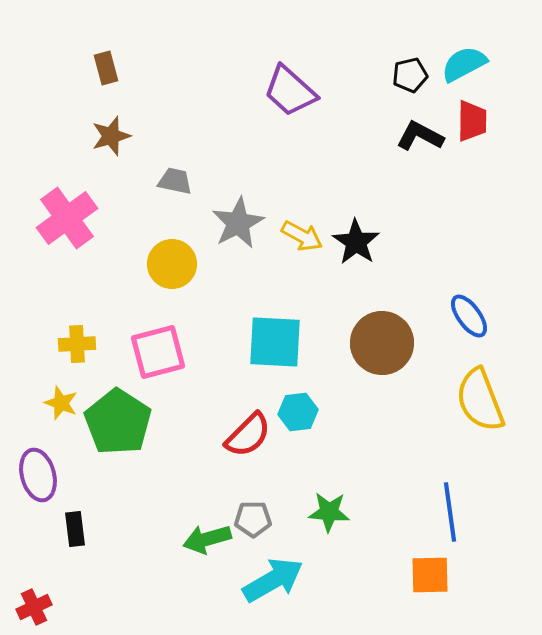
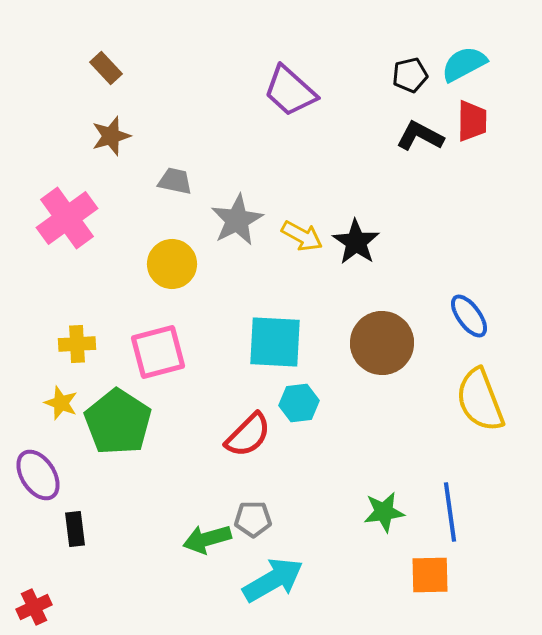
brown rectangle: rotated 28 degrees counterclockwise
gray star: moved 1 px left, 3 px up
cyan hexagon: moved 1 px right, 9 px up
purple ellipse: rotated 18 degrees counterclockwise
green star: moved 55 px right; rotated 12 degrees counterclockwise
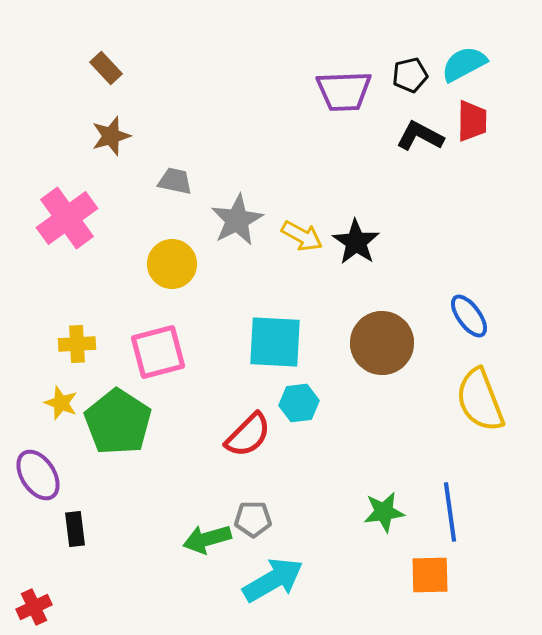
purple trapezoid: moved 54 px right; rotated 44 degrees counterclockwise
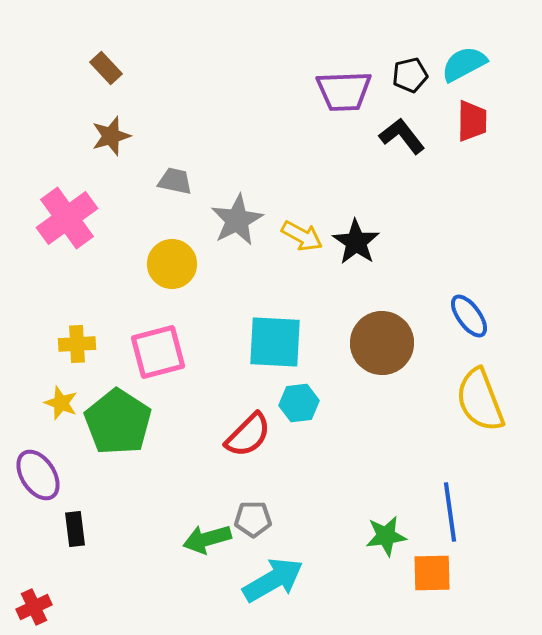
black L-shape: moved 18 px left; rotated 24 degrees clockwise
green star: moved 2 px right, 24 px down
orange square: moved 2 px right, 2 px up
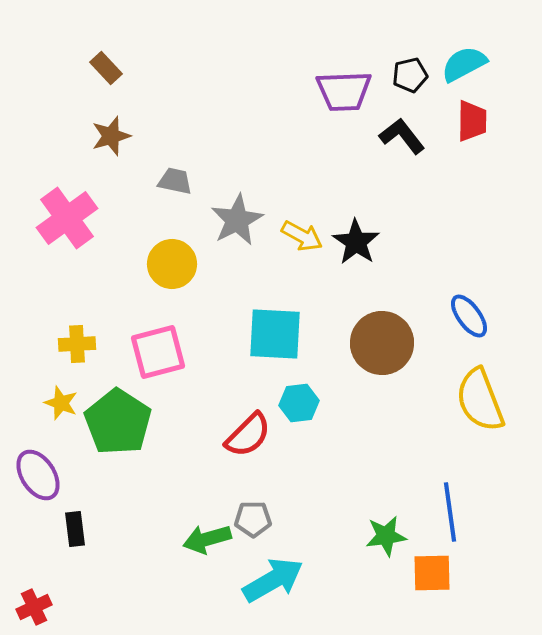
cyan square: moved 8 px up
